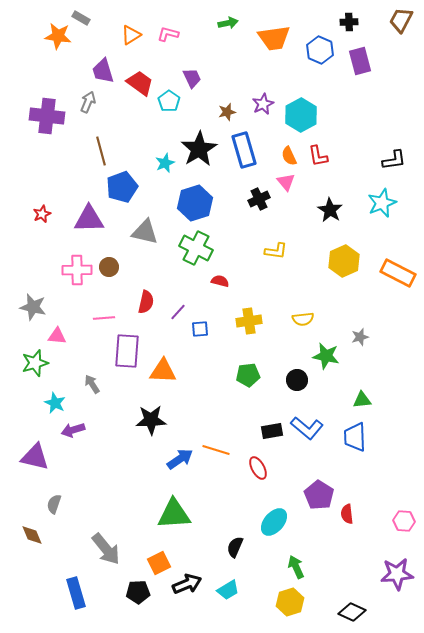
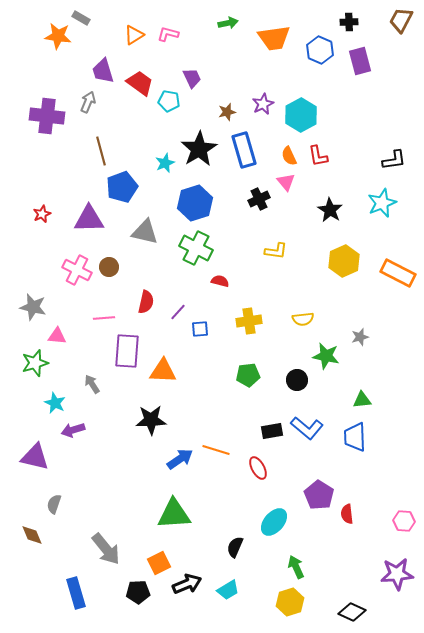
orange triangle at (131, 35): moved 3 px right
cyan pentagon at (169, 101): rotated 25 degrees counterclockwise
pink cross at (77, 270): rotated 28 degrees clockwise
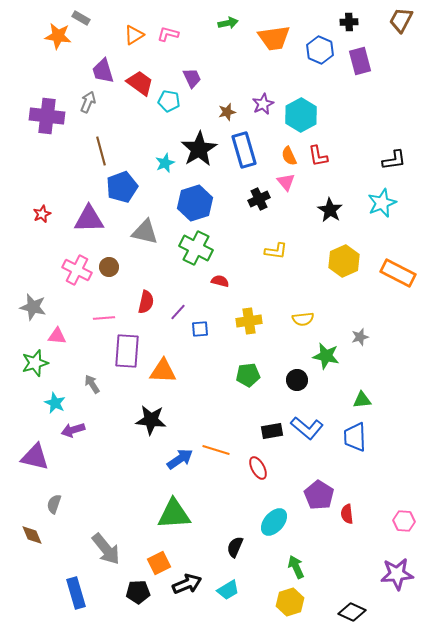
black star at (151, 420): rotated 8 degrees clockwise
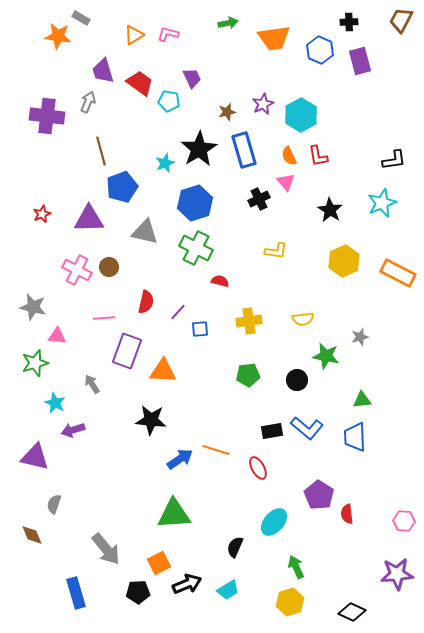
purple rectangle at (127, 351): rotated 16 degrees clockwise
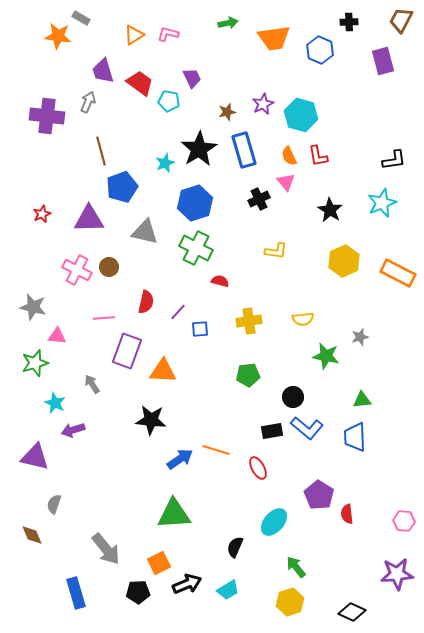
purple rectangle at (360, 61): moved 23 px right
cyan hexagon at (301, 115): rotated 16 degrees counterclockwise
black circle at (297, 380): moved 4 px left, 17 px down
green arrow at (296, 567): rotated 15 degrees counterclockwise
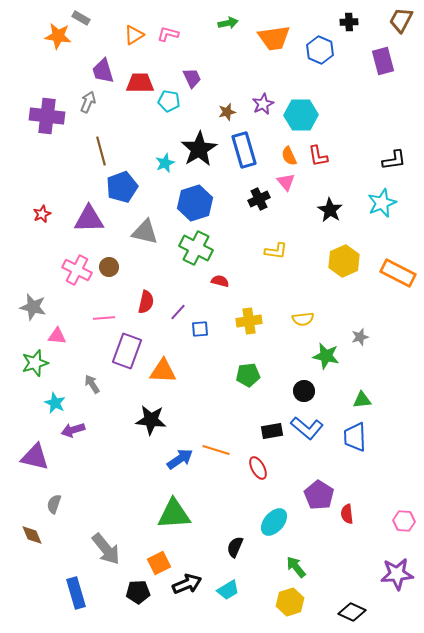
red trapezoid at (140, 83): rotated 36 degrees counterclockwise
cyan hexagon at (301, 115): rotated 16 degrees counterclockwise
black circle at (293, 397): moved 11 px right, 6 px up
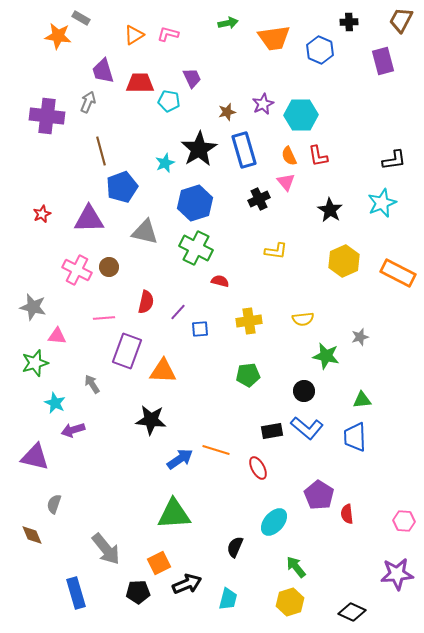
cyan trapezoid at (228, 590): moved 9 px down; rotated 45 degrees counterclockwise
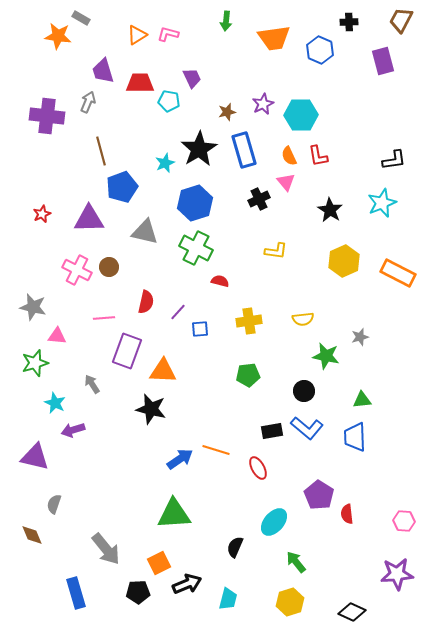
green arrow at (228, 23): moved 2 px left, 2 px up; rotated 108 degrees clockwise
orange triangle at (134, 35): moved 3 px right
black star at (151, 420): moved 11 px up; rotated 8 degrees clockwise
green arrow at (296, 567): moved 5 px up
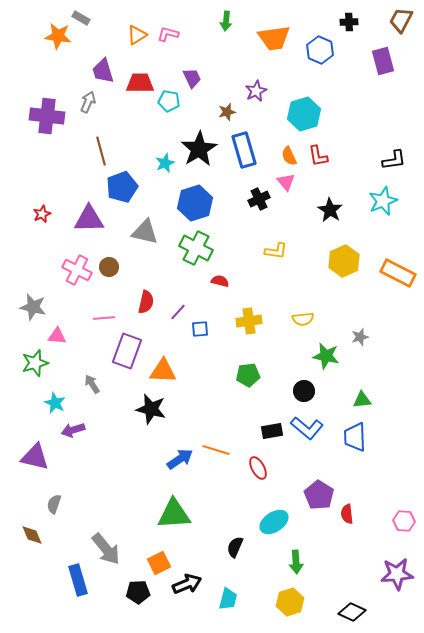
purple star at (263, 104): moved 7 px left, 13 px up
cyan hexagon at (301, 115): moved 3 px right, 1 px up; rotated 16 degrees counterclockwise
cyan star at (382, 203): moved 1 px right, 2 px up
cyan ellipse at (274, 522): rotated 16 degrees clockwise
green arrow at (296, 562): rotated 145 degrees counterclockwise
blue rectangle at (76, 593): moved 2 px right, 13 px up
